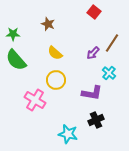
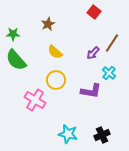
brown star: rotated 24 degrees clockwise
yellow semicircle: moved 1 px up
purple L-shape: moved 1 px left, 2 px up
black cross: moved 6 px right, 15 px down
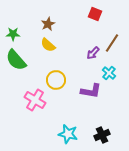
red square: moved 1 px right, 2 px down; rotated 16 degrees counterclockwise
yellow semicircle: moved 7 px left, 7 px up
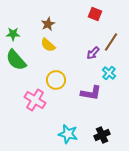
brown line: moved 1 px left, 1 px up
purple L-shape: moved 2 px down
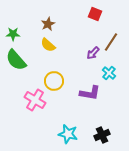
yellow circle: moved 2 px left, 1 px down
purple L-shape: moved 1 px left
